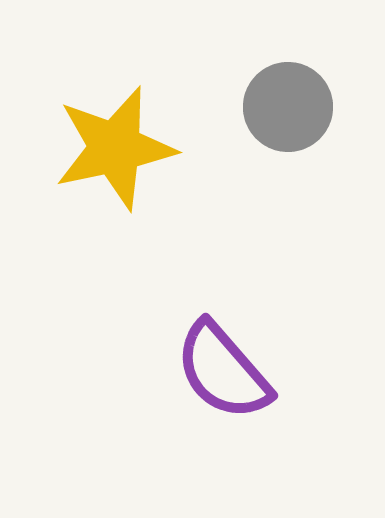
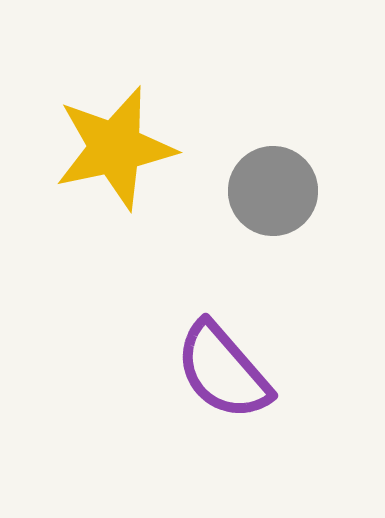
gray circle: moved 15 px left, 84 px down
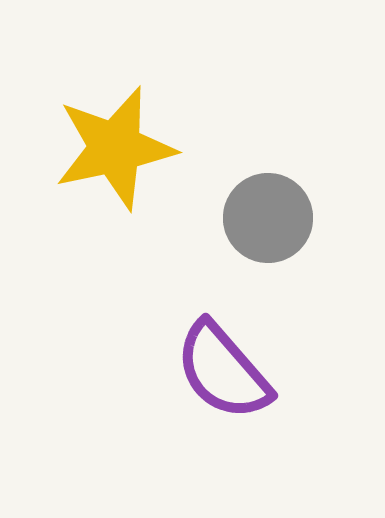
gray circle: moved 5 px left, 27 px down
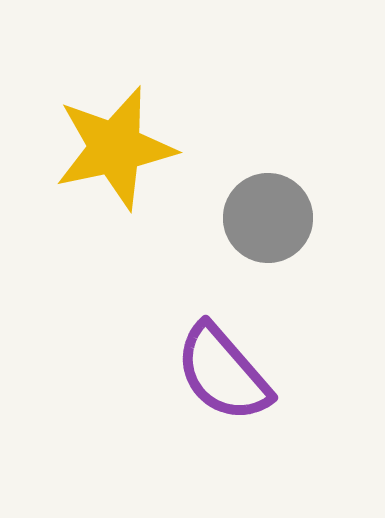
purple semicircle: moved 2 px down
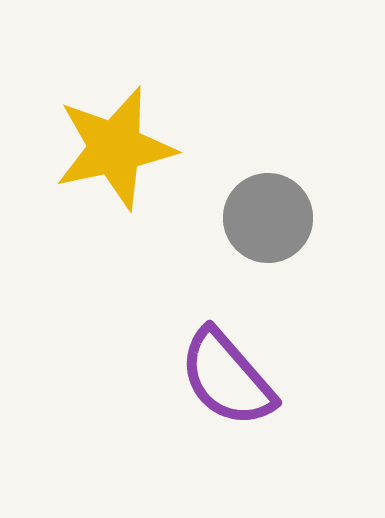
purple semicircle: moved 4 px right, 5 px down
